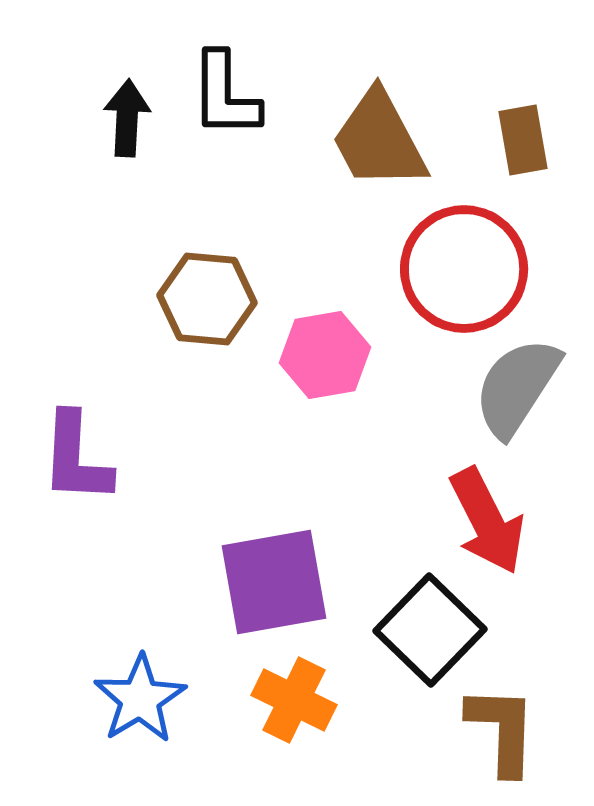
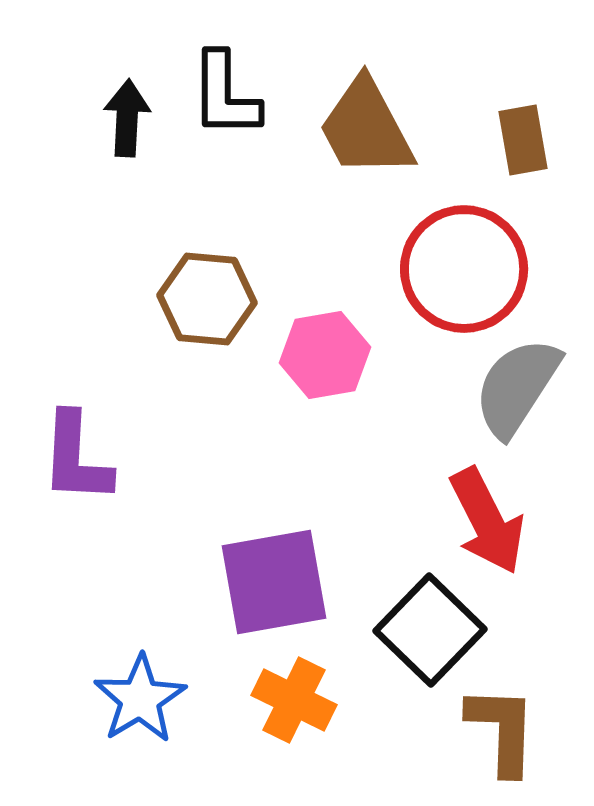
brown trapezoid: moved 13 px left, 12 px up
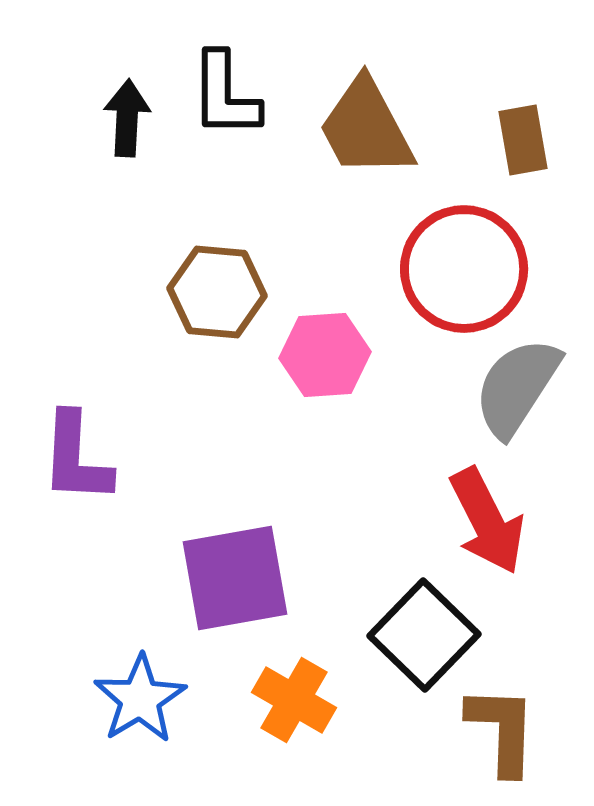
brown hexagon: moved 10 px right, 7 px up
pink hexagon: rotated 6 degrees clockwise
purple square: moved 39 px left, 4 px up
black square: moved 6 px left, 5 px down
orange cross: rotated 4 degrees clockwise
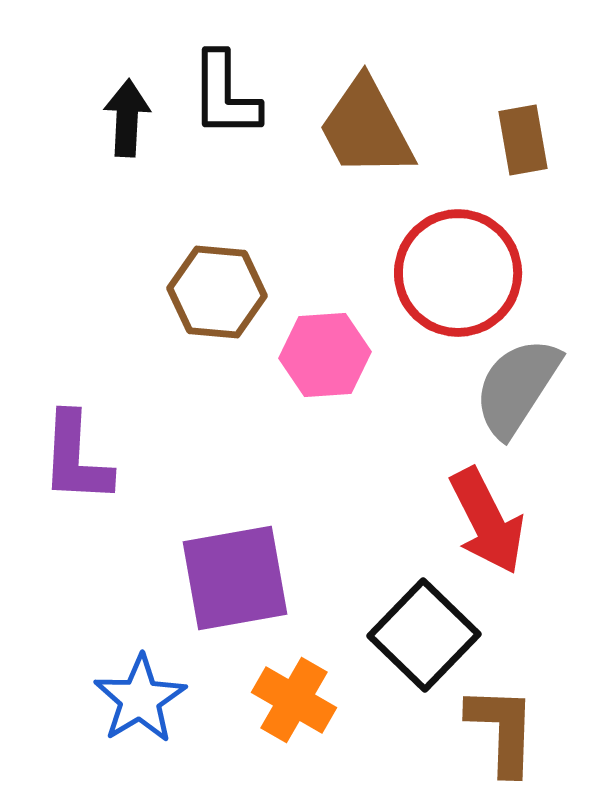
red circle: moved 6 px left, 4 px down
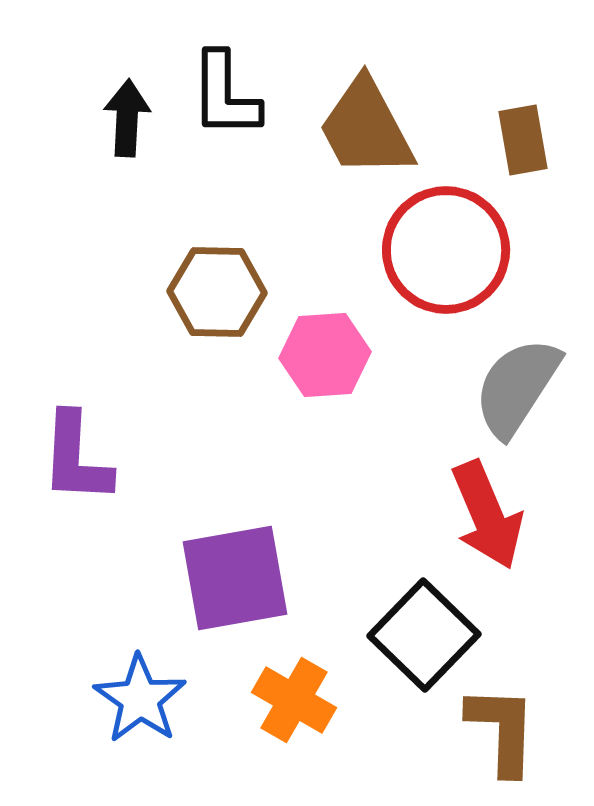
red circle: moved 12 px left, 23 px up
brown hexagon: rotated 4 degrees counterclockwise
red arrow: moved 6 px up; rotated 4 degrees clockwise
blue star: rotated 6 degrees counterclockwise
